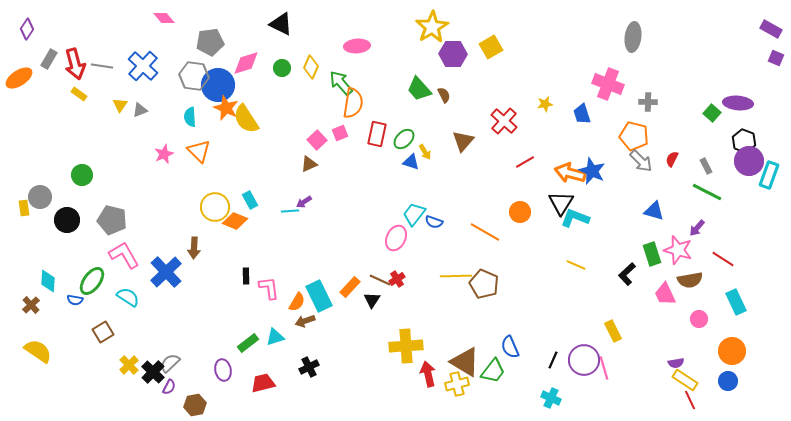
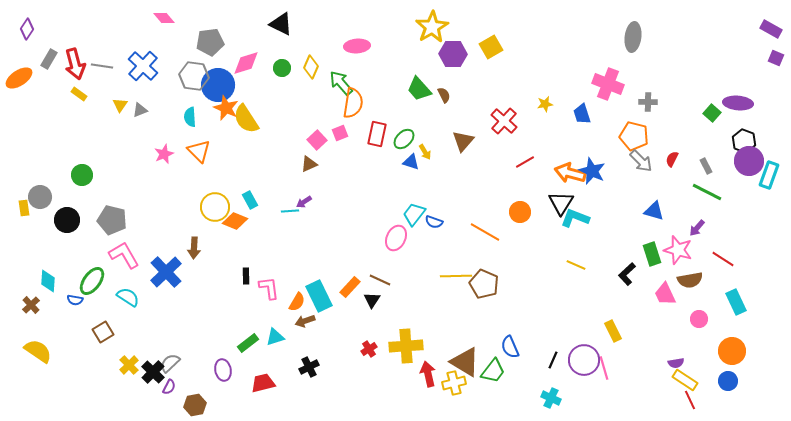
red cross at (397, 279): moved 28 px left, 70 px down
yellow cross at (457, 384): moved 3 px left, 1 px up
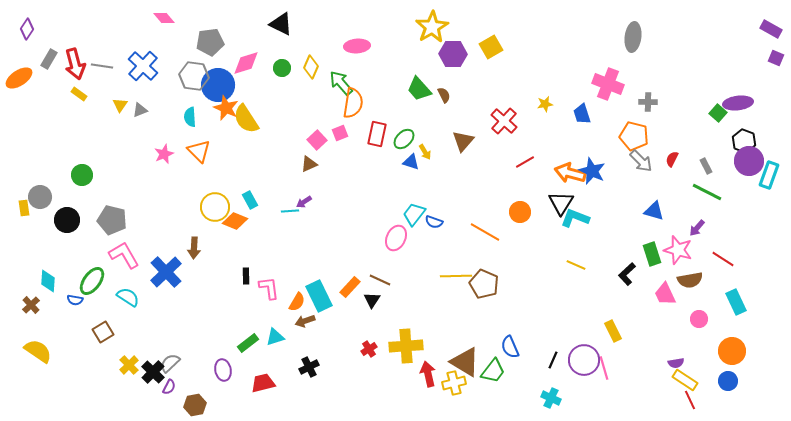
purple ellipse at (738, 103): rotated 12 degrees counterclockwise
green square at (712, 113): moved 6 px right
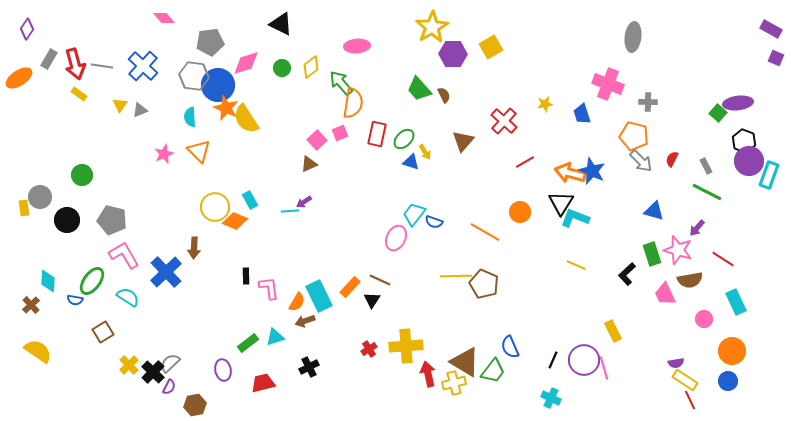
yellow diamond at (311, 67): rotated 30 degrees clockwise
pink circle at (699, 319): moved 5 px right
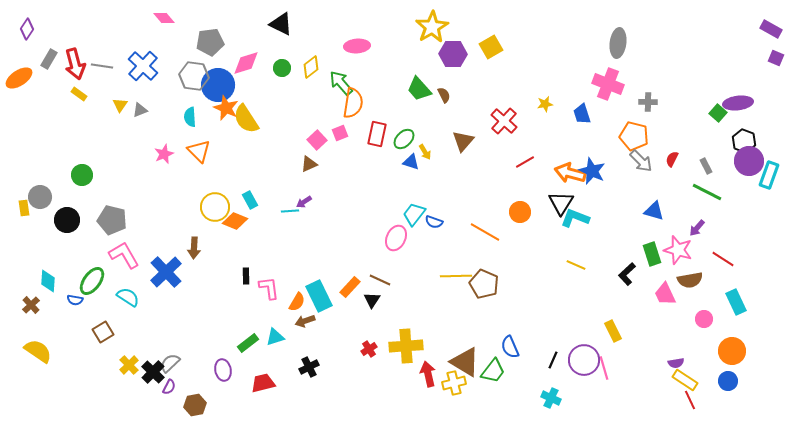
gray ellipse at (633, 37): moved 15 px left, 6 px down
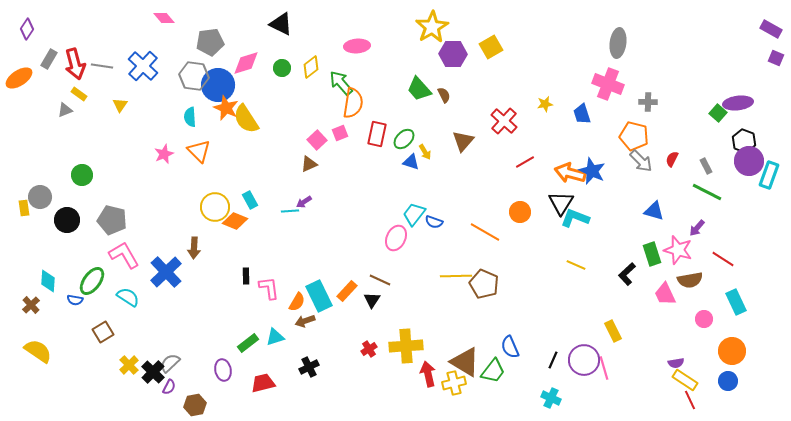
gray triangle at (140, 110): moved 75 px left
orange rectangle at (350, 287): moved 3 px left, 4 px down
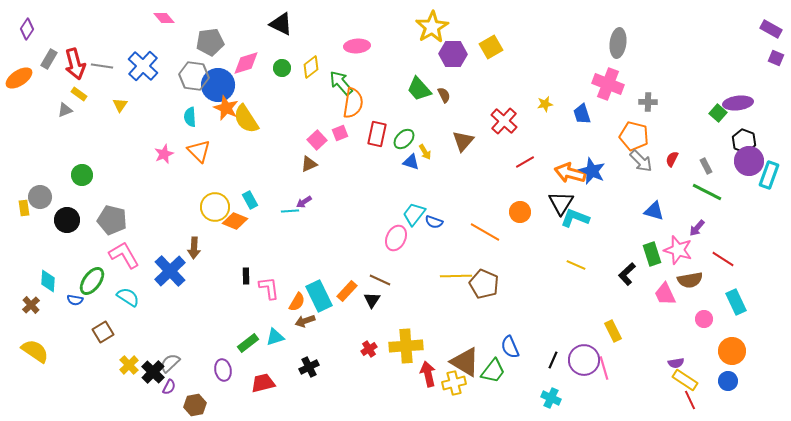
blue cross at (166, 272): moved 4 px right, 1 px up
yellow semicircle at (38, 351): moved 3 px left
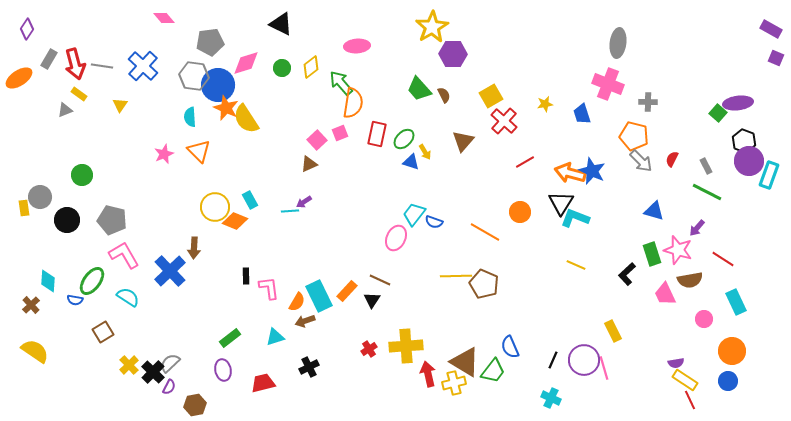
yellow square at (491, 47): moved 49 px down
green rectangle at (248, 343): moved 18 px left, 5 px up
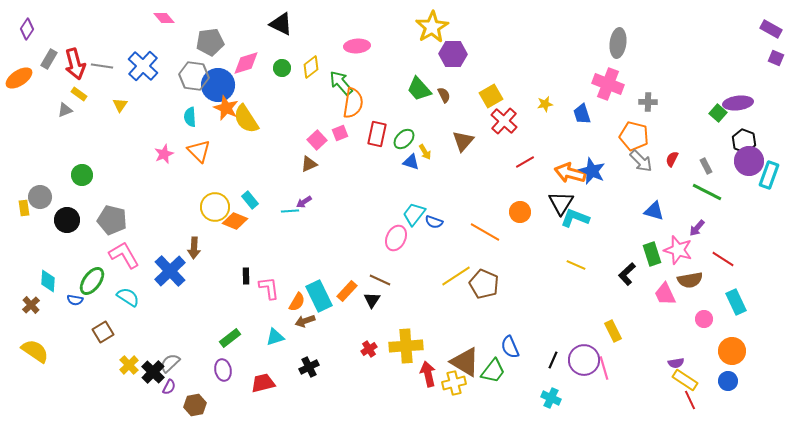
cyan rectangle at (250, 200): rotated 12 degrees counterclockwise
yellow line at (456, 276): rotated 32 degrees counterclockwise
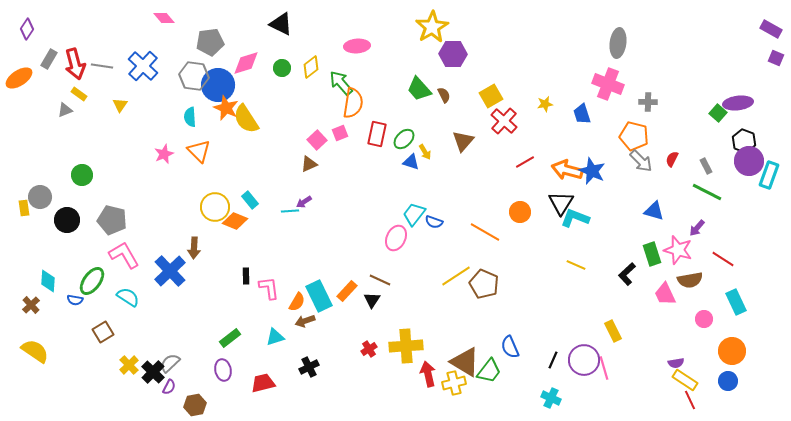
orange arrow at (570, 173): moved 3 px left, 3 px up
green trapezoid at (493, 371): moved 4 px left
